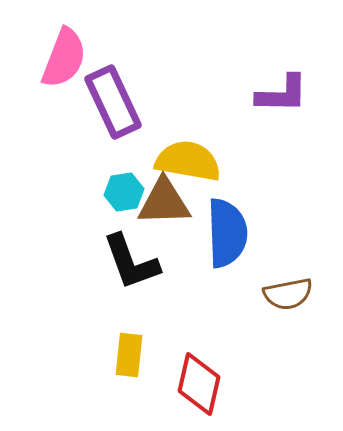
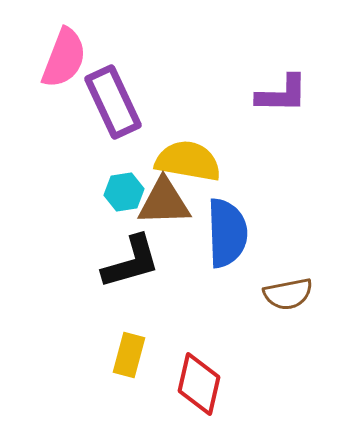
black L-shape: rotated 86 degrees counterclockwise
yellow rectangle: rotated 9 degrees clockwise
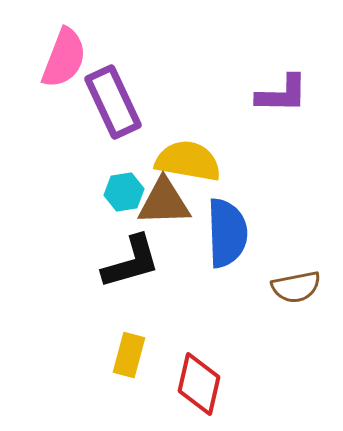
brown semicircle: moved 8 px right, 7 px up
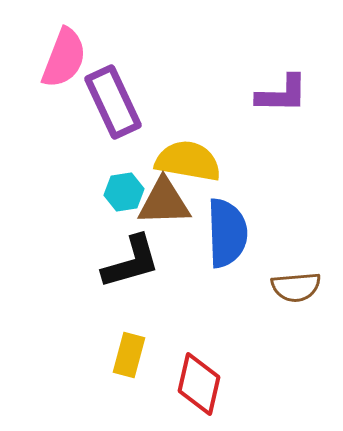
brown semicircle: rotated 6 degrees clockwise
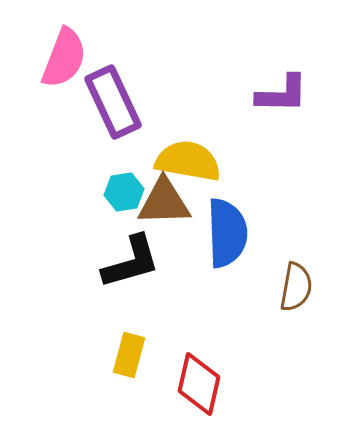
brown semicircle: rotated 75 degrees counterclockwise
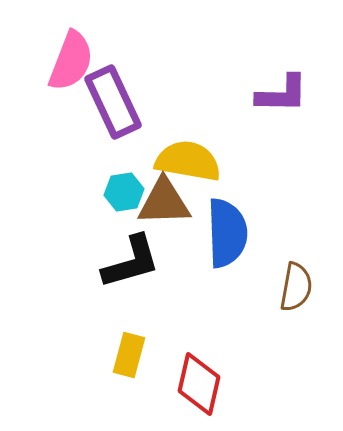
pink semicircle: moved 7 px right, 3 px down
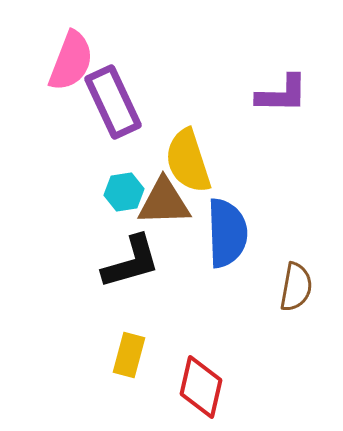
yellow semicircle: rotated 118 degrees counterclockwise
red diamond: moved 2 px right, 3 px down
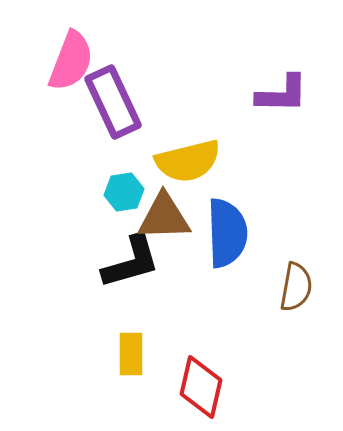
yellow semicircle: rotated 86 degrees counterclockwise
brown triangle: moved 15 px down
yellow rectangle: moved 2 px right, 1 px up; rotated 15 degrees counterclockwise
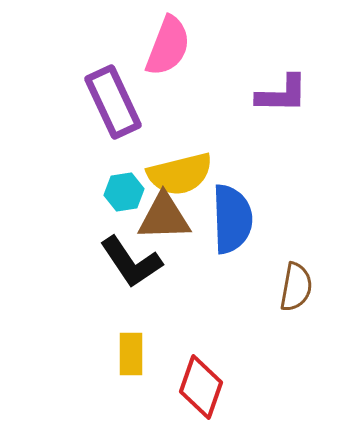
pink semicircle: moved 97 px right, 15 px up
yellow semicircle: moved 8 px left, 13 px down
blue semicircle: moved 5 px right, 14 px up
black L-shape: rotated 72 degrees clockwise
red diamond: rotated 6 degrees clockwise
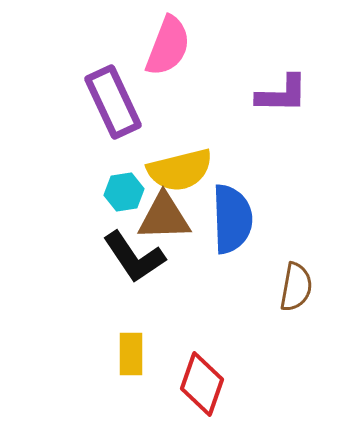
yellow semicircle: moved 4 px up
black L-shape: moved 3 px right, 5 px up
red diamond: moved 1 px right, 3 px up
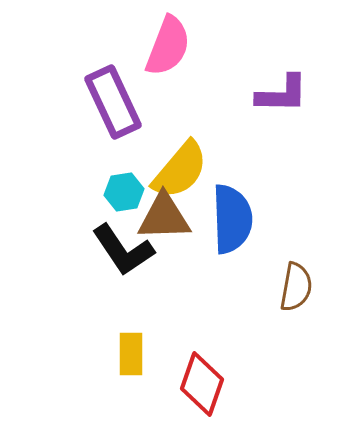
yellow semicircle: rotated 36 degrees counterclockwise
black L-shape: moved 11 px left, 7 px up
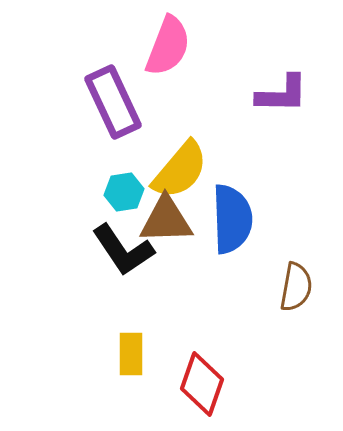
brown triangle: moved 2 px right, 3 px down
